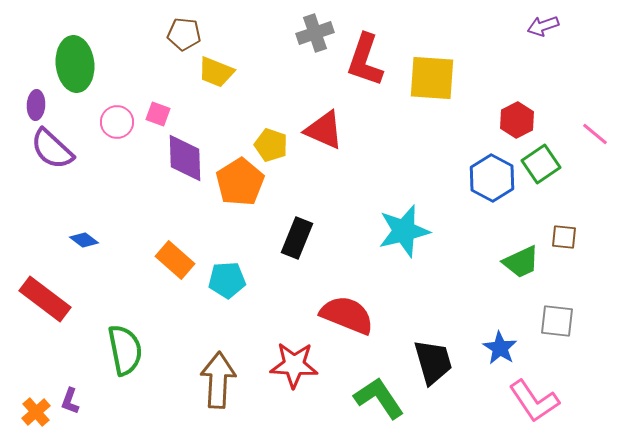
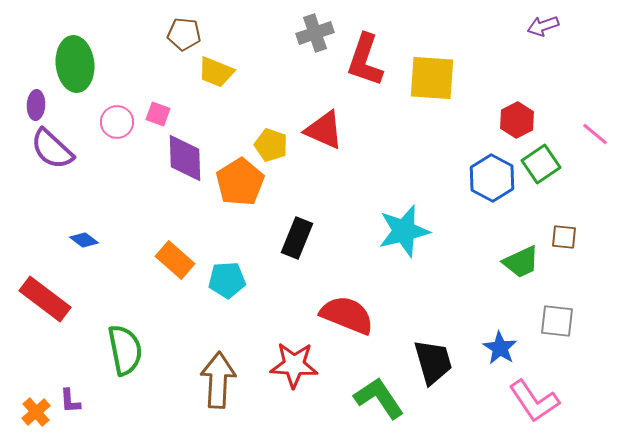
purple L-shape: rotated 24 degrees counterclockwise
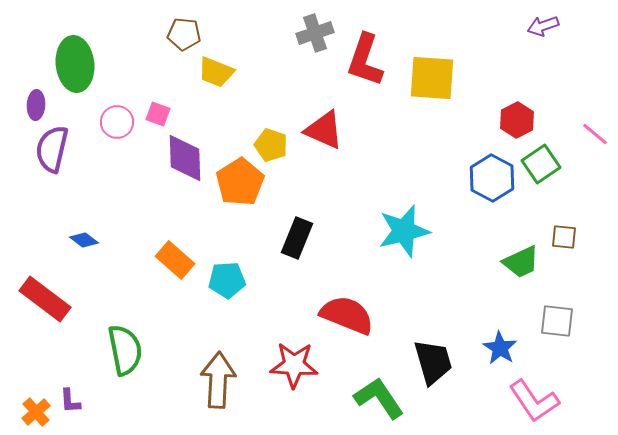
purple semicircle: rotated 60 degrees clockwise
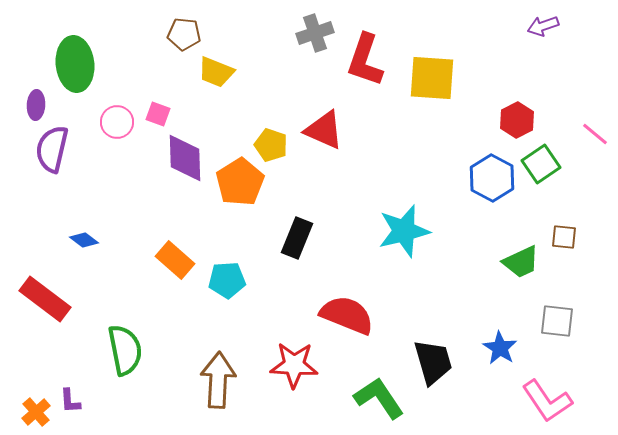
pink L-shape: moved 13 px right
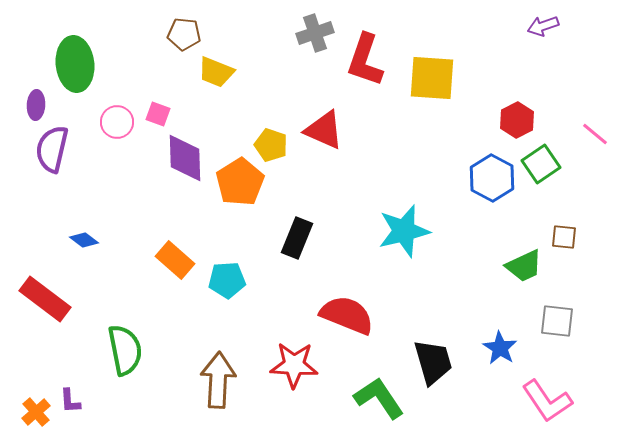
green trapezoid: moved 3 px right, 4 px down
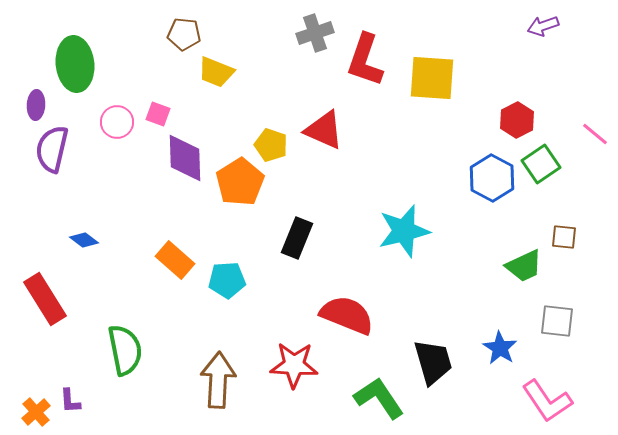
red rectangle: rotated 21 degrees clockwise
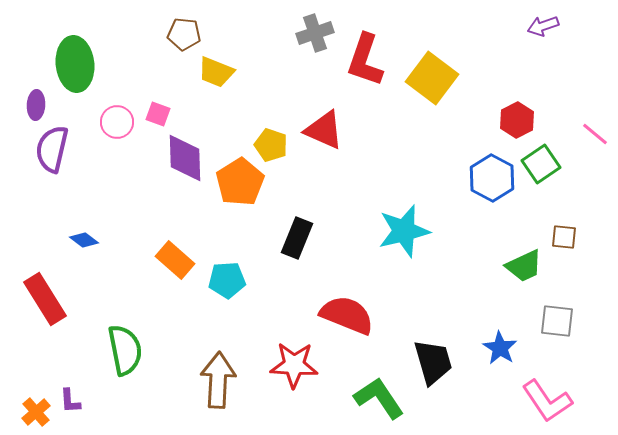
yellow square: rotated 33 degrees clockwise
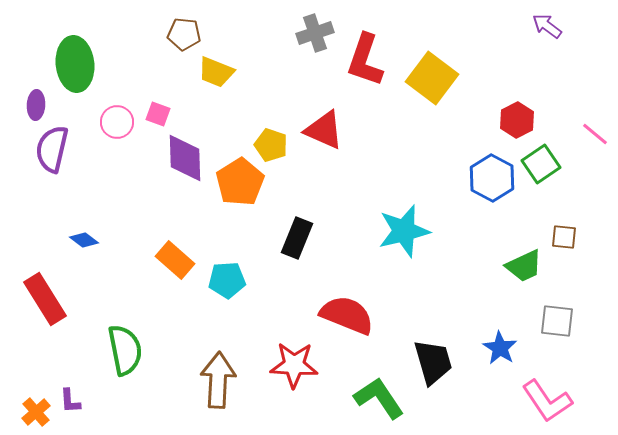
purple arrow: moved 4 px right; rotated 56 degrees clockwise
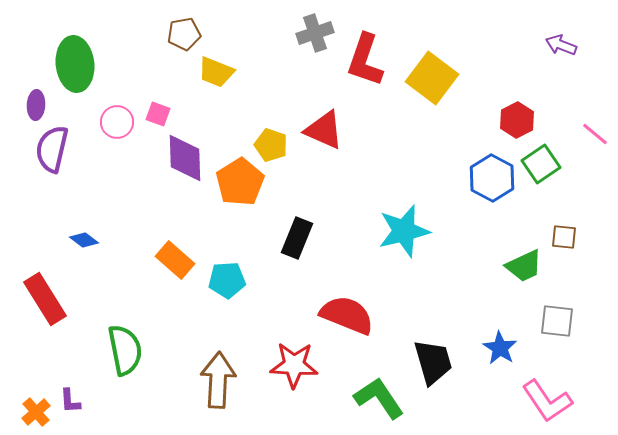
purple arrow: moved 14 px right, 19 px down; rotated 16 degrees counterclockwise
brown pentagon: rotated 16 degrees counterclockwise
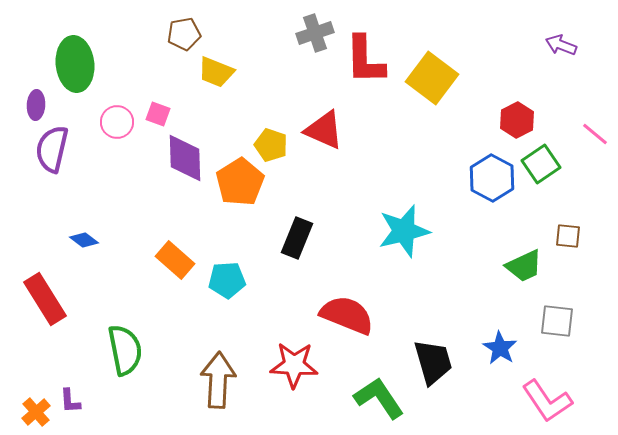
red L-shape: rotated 20 degrees counterclockwise
brown square: moved 4 px right, 1 px up
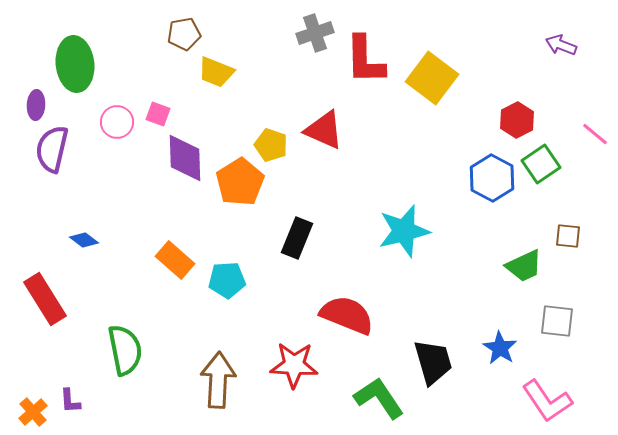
orange cross: moved 3 px left
